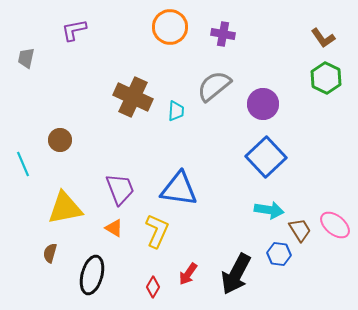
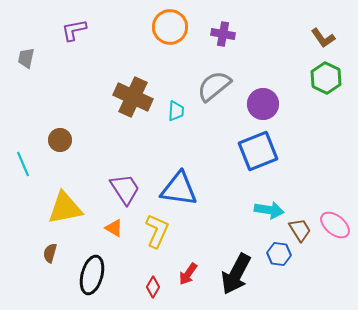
blue square: moved 8 px left, 6 px up; rotated 21 degrees clockwise
purple trapezoid: moved 5 px right; rotated 12 degrees counterclockwise
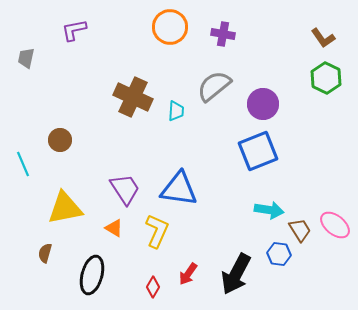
brown semicircle: moved 5 px left
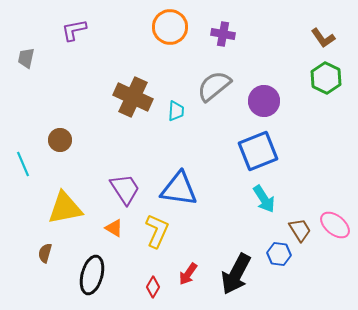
purple circle: moved 1 px right, 3 px up
cyan arrow: moved 5 px left, 11 px up; rotated 48 degrees clockwise
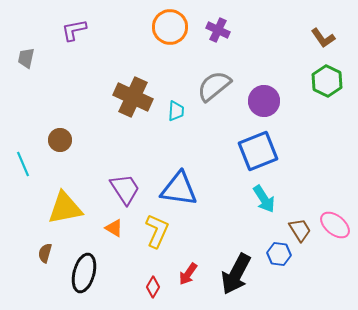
purple cross: moved 5 px left, 4 px up; rotated 15 degrees clockwise
green hexagon: moved 1 px right, 3 px down
black ellipse: moved 8 px left, 2 px up
